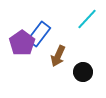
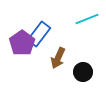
cyan line: rotated 25 degrees clockwise
brown arrow: moved 2 px down
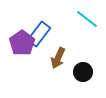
cyan line: rotated 60 degrees clockwise
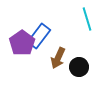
cyan line: rotated 35 degrees clockwise
blue rectangle: moved 2 px down
black circle: moved 4 px left, 5 px up
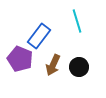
cyan line: moved 10 px left, 2 px down
purple pentagon: moved 2 px left, 16 px down; rotated 15 degrees counterclockwise
brown arrow: moved 5 px left, 7 px down
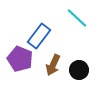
cyan line: moved 3 px up; rotated 30 degrees counterclockwise
black circle: moved 3 px down
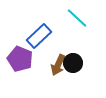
blue rectangle: rotated 10 degrees clockwise
brown arrow: moved 5 px right
black circle: moved 6 px left, 7 px up
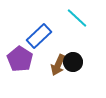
purple pentagon: rotated 10 degrees clockwise
black circle: moved 1 px up
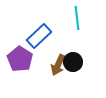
cyan line: rotated 40 degrees clockwise
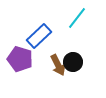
cyan line: rotated 45 degrees clockwise
purple pentagon: rotated 15 degrees counterclockwise
brown arrow: rotated 50 degrees counterclockwise
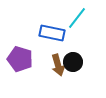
blue rectangle: moved 13 px right, 3 px up; rotated 55 degrees clockwise
brown arrow: rotated 10 degrees clockwise
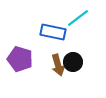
cyan line: moved 1 px right; rotated 15 degrees clockwise
blue rectangle: moved 1 px right, 1 px up
